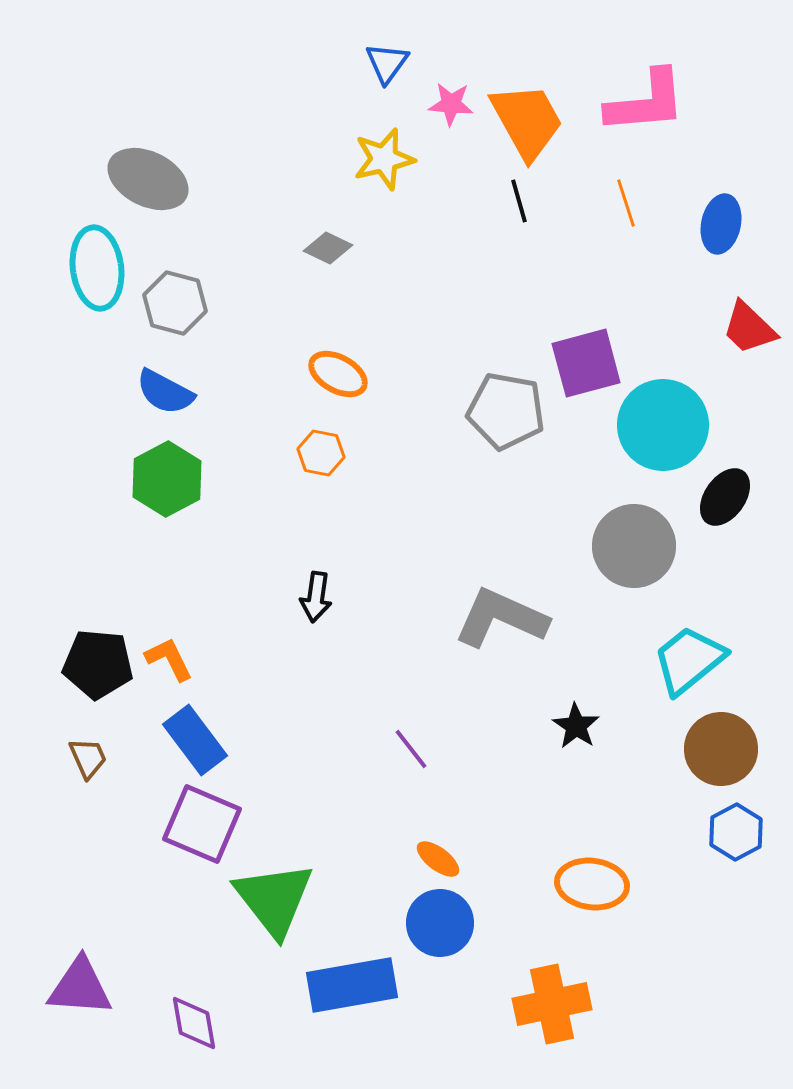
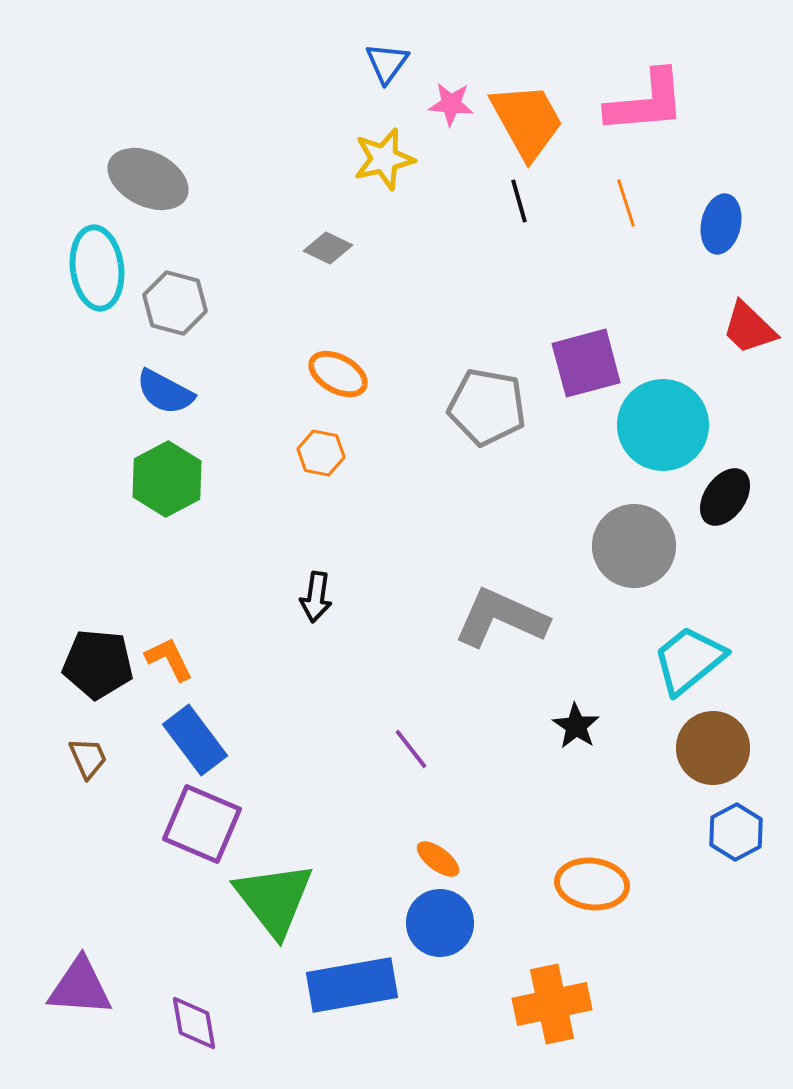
gray pentagon at (506, 411): moved 19 px left, 4 px up
brown circle at (721, 749): moved 8 px left, 1 px up
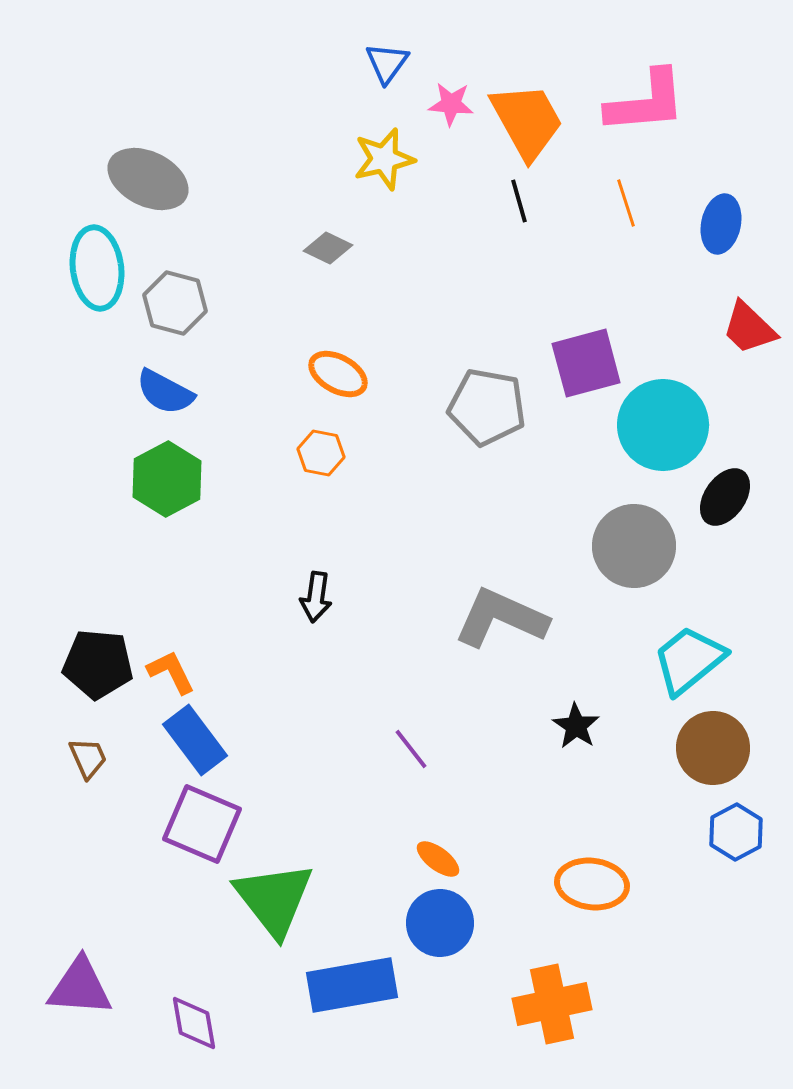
orange L-shape at (169, 659): moved 2 px right, 13 px down
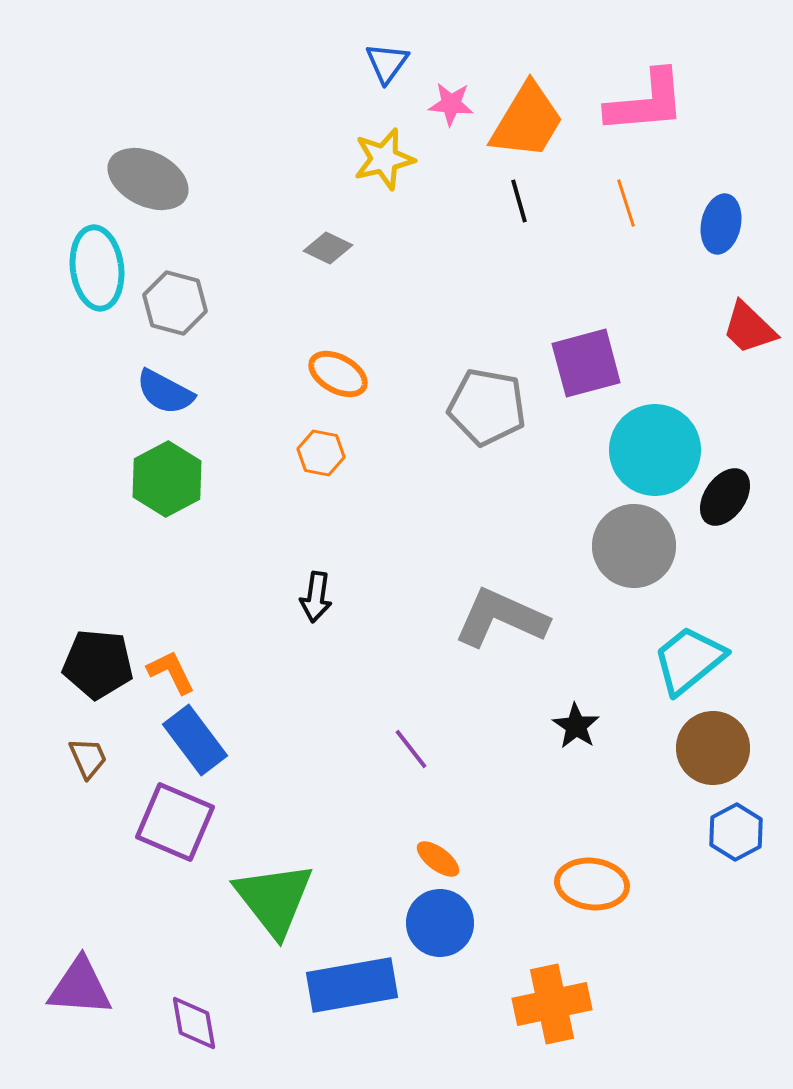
orange trapezoid at (527, 121): rotated 60 degrees clockwise
cyan circle at (663, 425): moved 8 px left, 25 px down
purple square at (202, 824): moved 27 px left, 2 px up
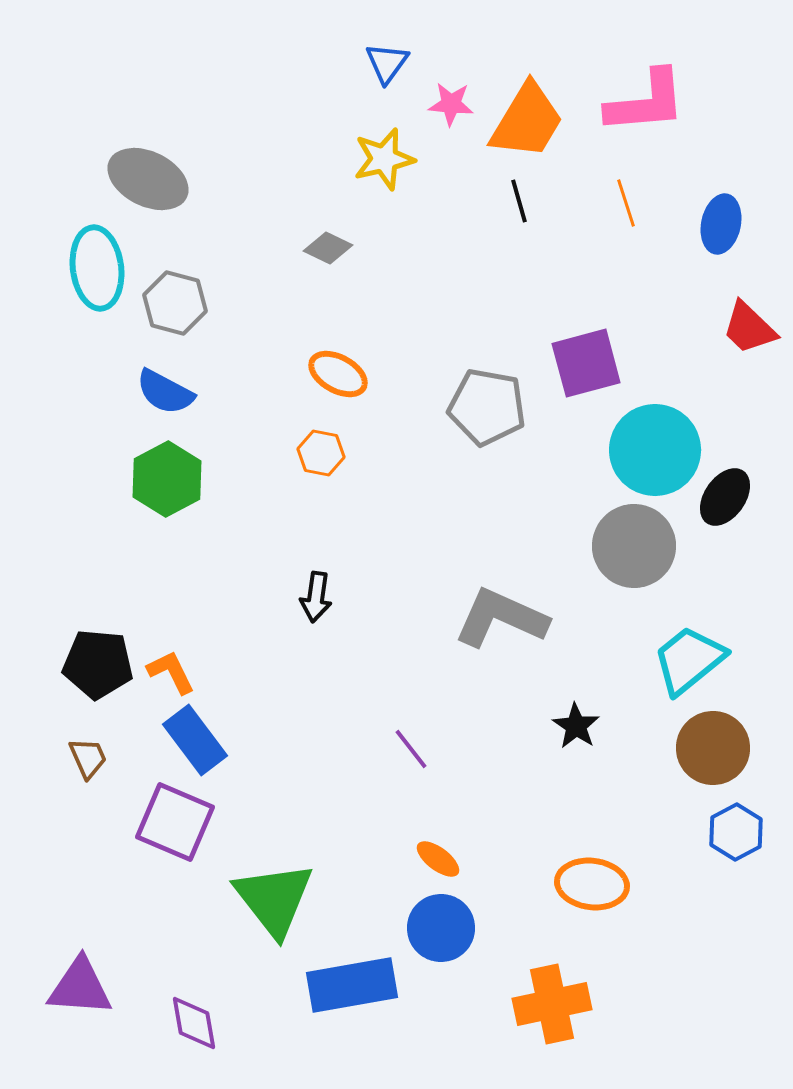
blue circle at (440, 923): moved 1 px right, 5 px down
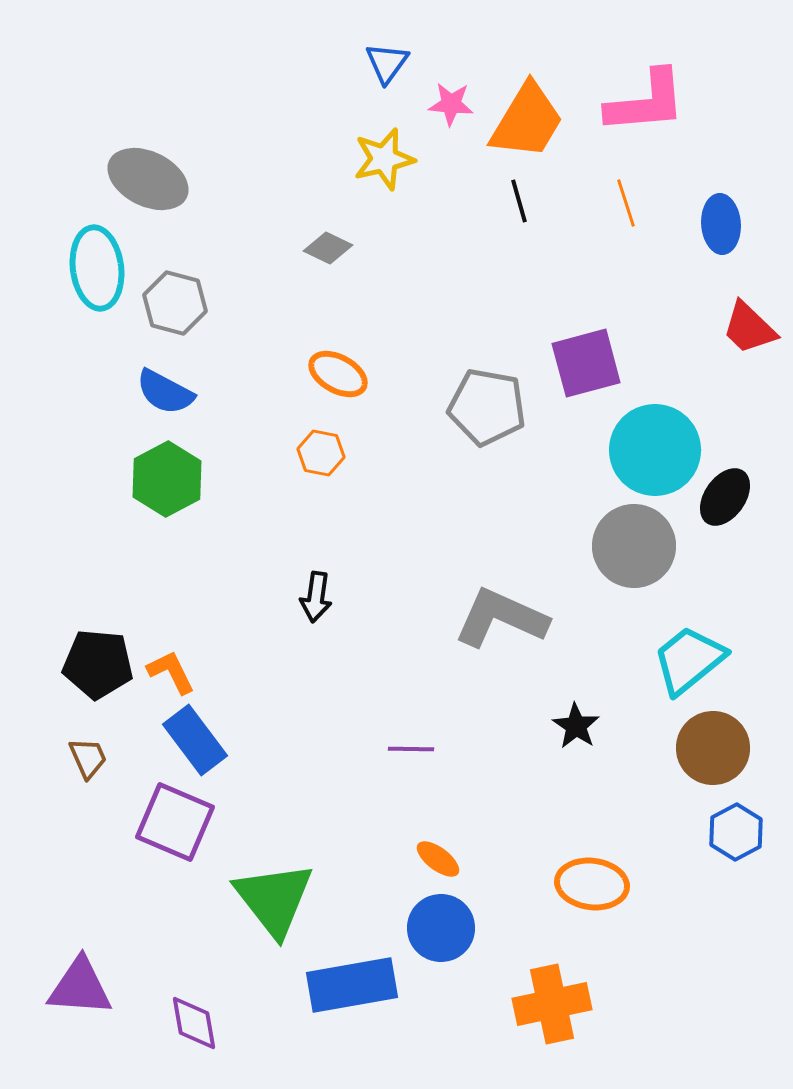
blue ellipse at (721, 224): rotated 16 degrees counterclockwise
purple line at (411, 749): rotated 51 degrees counterclockwise
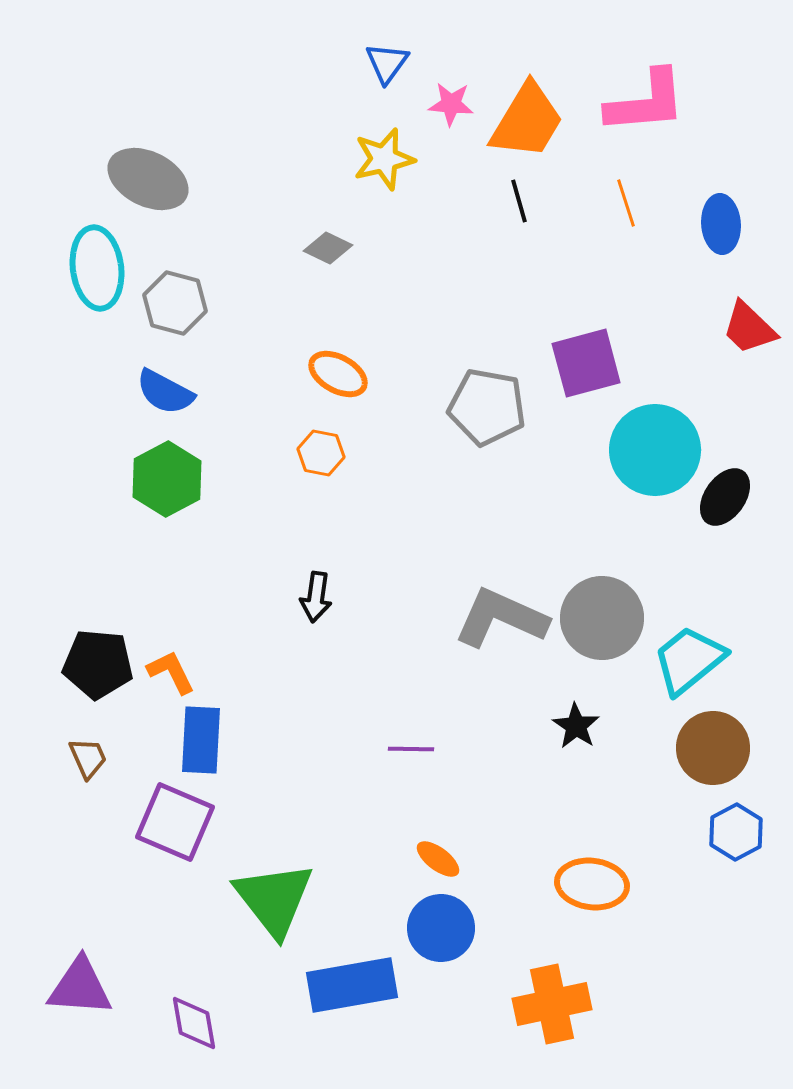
gray circle at (634, 546): moved 32 px left, 72 px down
blue rectangle at (195, 740): moved 6 px right; rotated 40 degrees clockwise
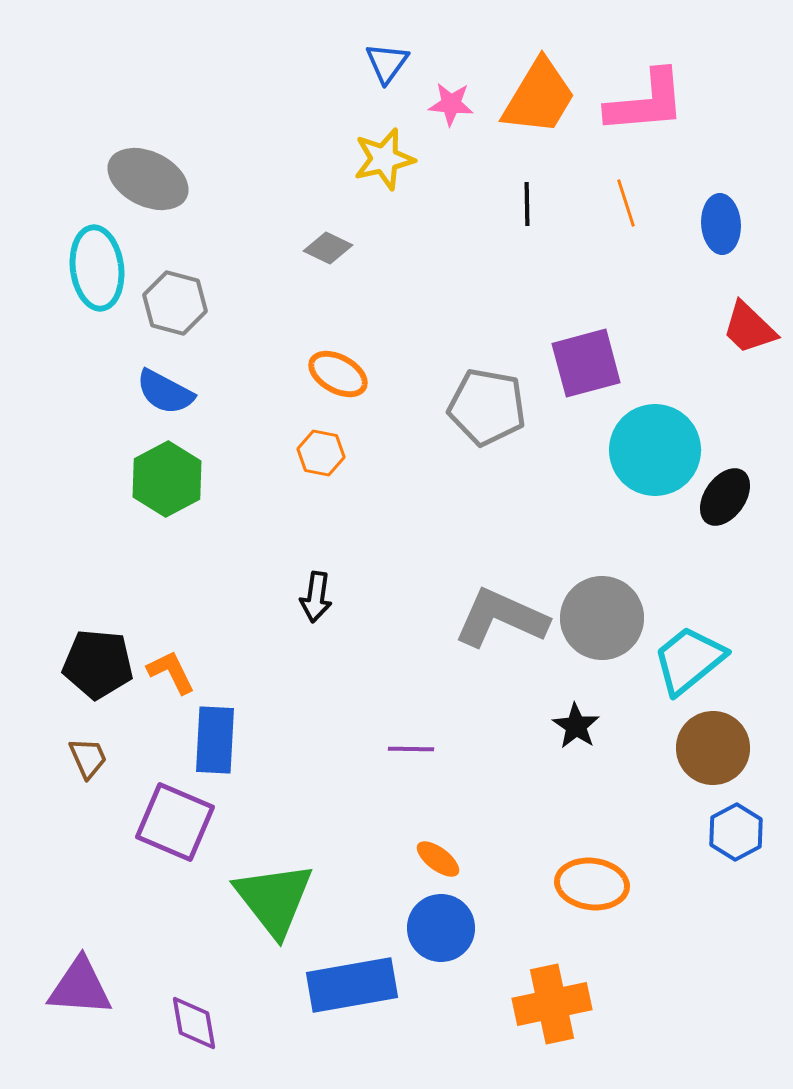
orange trapezoid at (527, 121): moved 12 px right, 24 px up
black line at (519, 201): moved 8 px right, 3 px down; rotated 15 degrees clockwise
blue rectangle at (201, 740): moved 14 px right
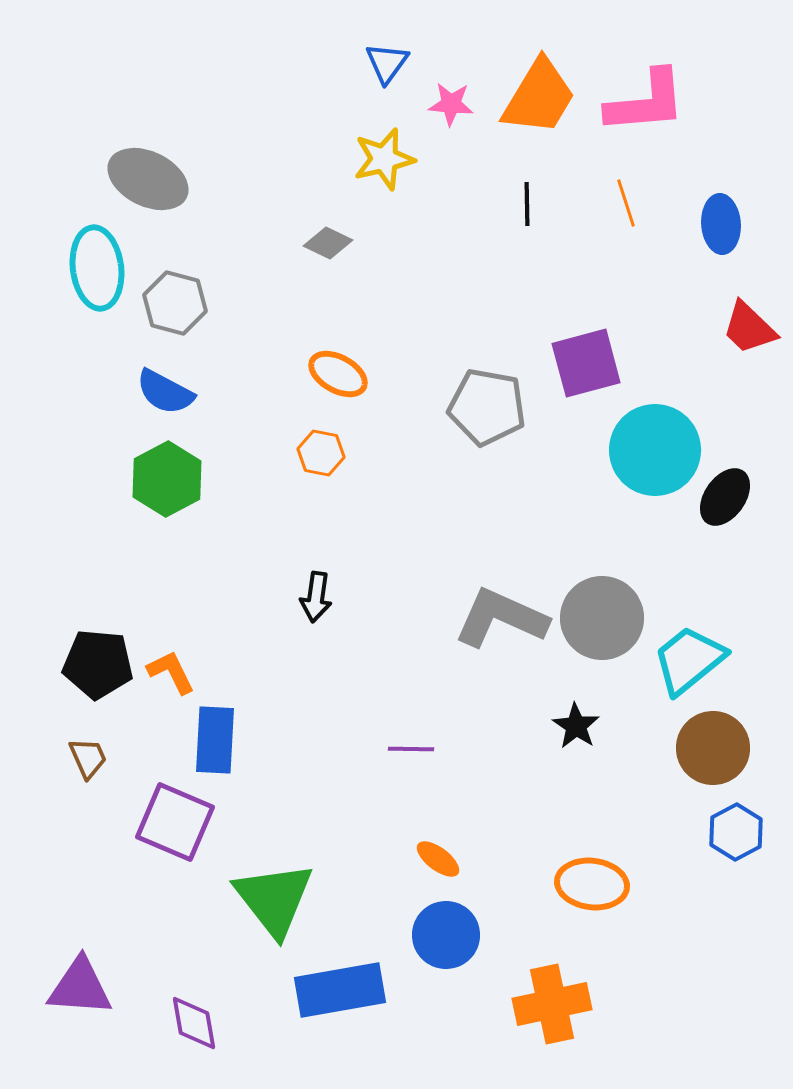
gray diamond at (328, 248): moved 5 px up
blue circle at (441, 928): moved 5 px right, 7 px down
blue rectangle at (352, 985): moved 12 px left, 5 px down
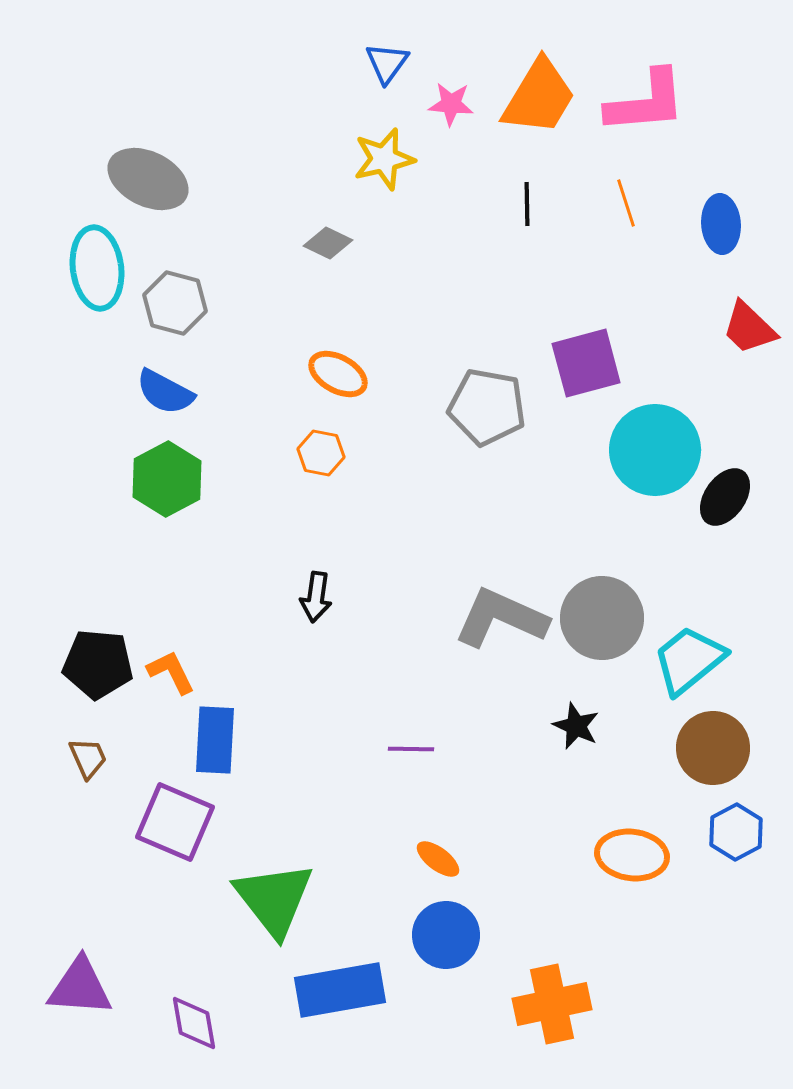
black star at (576, 726): rotated 9 degrees counterclockwise
orange ellipse at (592, 884): moved 40 px right, 29 px up
